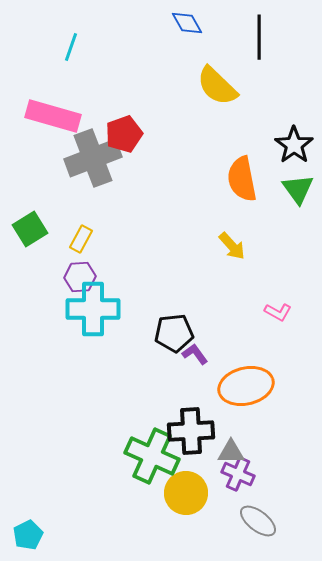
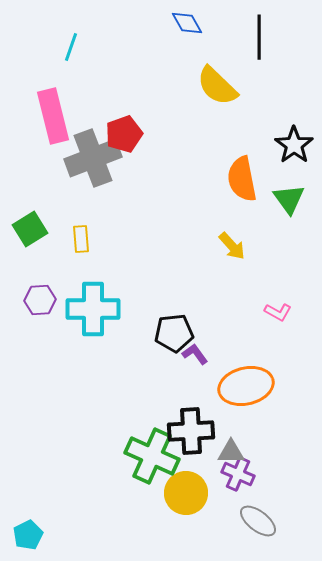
pink rectangle: rotated 60 degrees clockwise
green triangle: moved 9 px left, 10 px down
yellow rectangle: rotated 32 degrees counterclockwise
purple hexagon: moved 40 px left, 23 px down
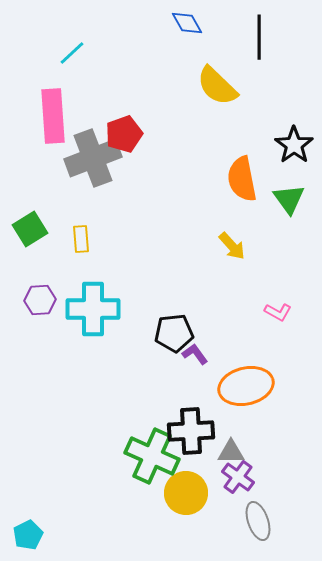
cyan line: moved 1 px right, 6 px down; rotated 28 degrees clockwise
pink rectangle: rotated 10 degrees clockwise
purple cross: moved 3 px down; rotated 12 degrees clockwise
gray ellipse: rotated 33 degrees clockwise
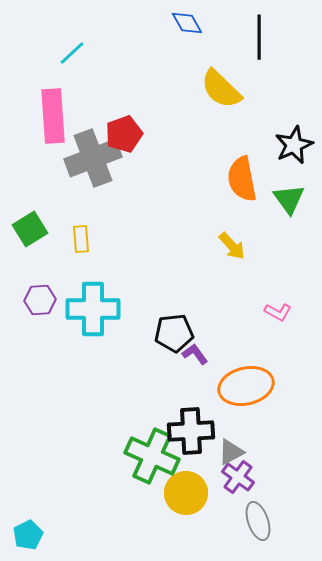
yellow semicircle: moved 4 px right, 3 px down
black star: rotated 12 degrees clockwise
gray triangle: rotated 28 degrees counterclockwise
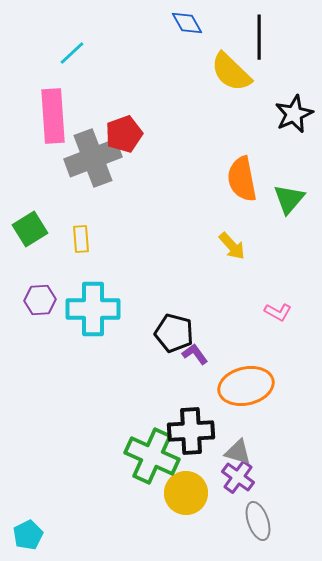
yellow semicircle: moved 10 px right, 17 px up
black star: moved 31 px up
green triangle: rotated 16 degrees clockwise
black pentagon: rotated 21 degrees clockwise
gray triangle: moved 7 px right; rotated 44 degrees clockwise
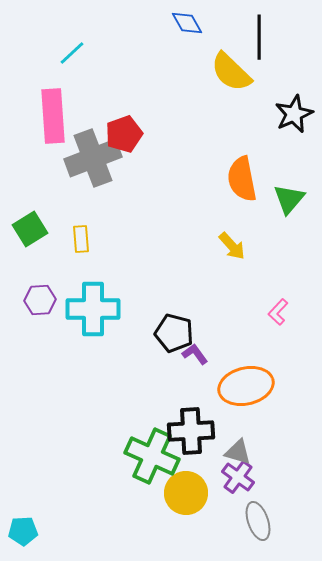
pink L-shape: rotated 104 degrees clockwise
cyan pentagon: moved 5 px left, 4 px up; rotated 24 degrees clockwise
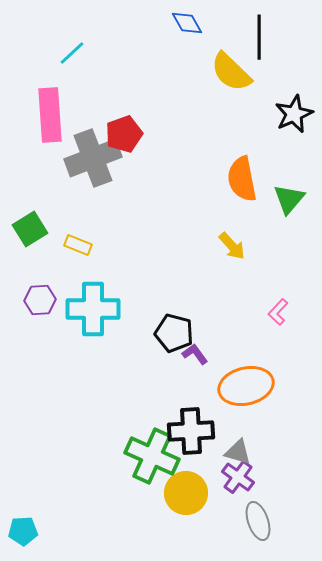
pink rectangle: moved 3 px left, 1 px up
yellow rectangle: moved 3 px left, 6 px down; rotated 64 degrees counterclockwise
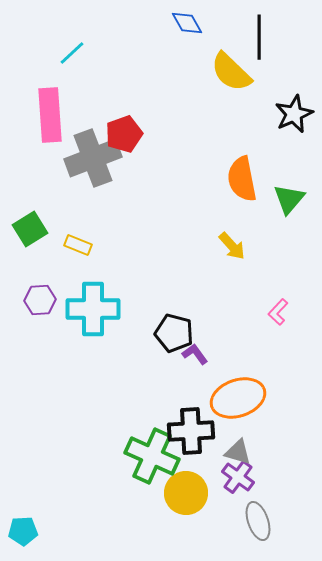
orange ellipse: moved 8 px left, 12 px down; rotated 6 degrees counterclockwise
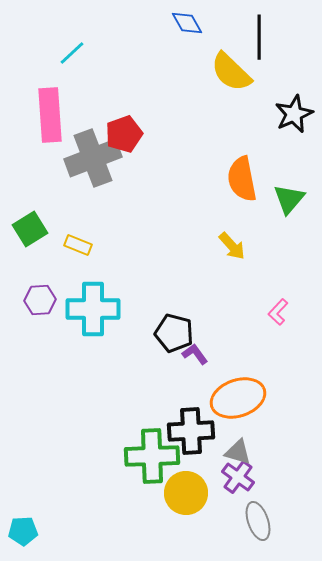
green cross: rotated 26 degrees counterclockwise
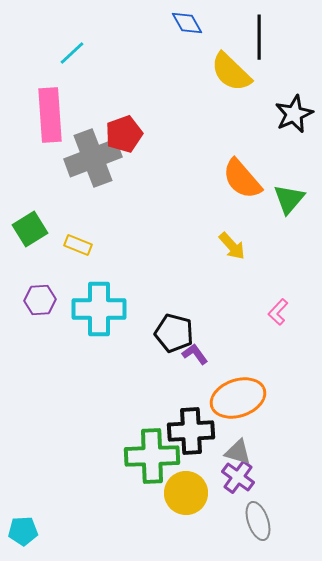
orange semicircle: rotated 30 degrees counterclockwise
cyan cross: moved 6 px right
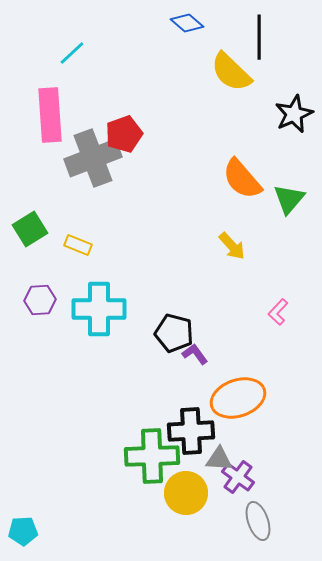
blue diamond: rotated 20 degrees counterclockwise
gray triangle: moved 19 px left, 7 px down; rotated 12 degrees counterclockwise
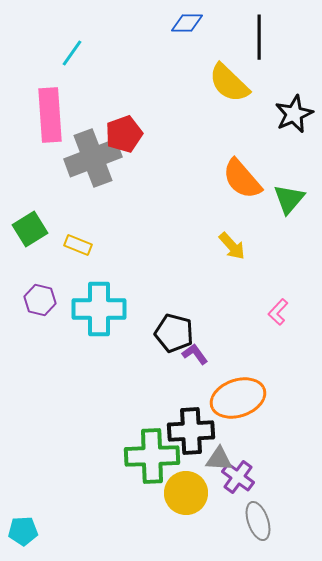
blue diamond: rotated 40 degrees counterclockwise
cyan line: rotated 12 degrees counterclockwise
yellow semicircle: moved 2 px left, 11 px down
purple hexagon: rotated 16 degrees clockwise
